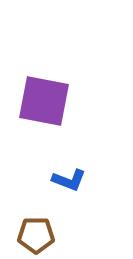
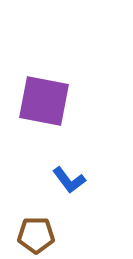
blue L-shape: rotated 32 degrees clockwise
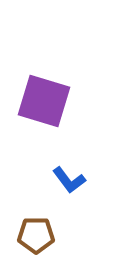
purple square: rotated 6 degrees clockwise
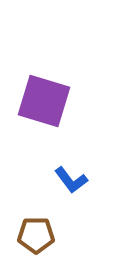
blue L-shape: moved 2 px right
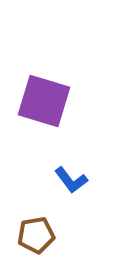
brown pentagon: rotated 9 degrees counterclockwise
